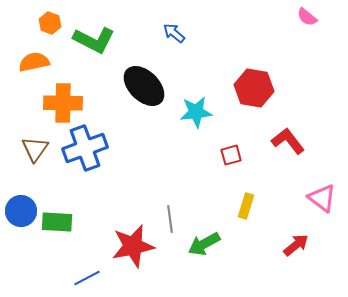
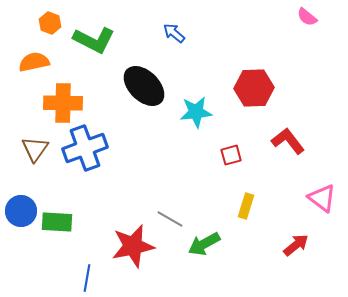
red hexagon: rotated 12 degrees counterclockwise
gray line: rotated 52 degrees counterclockwise
blue line: rotated 52 degrees counterclockwise
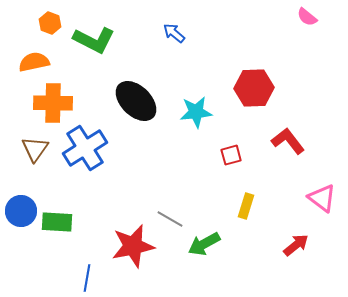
black ellipse: moved 8 px left, 15 px down
orange cross: moved 10 px left
blue cross: rotated 12 degrees counterclockwise
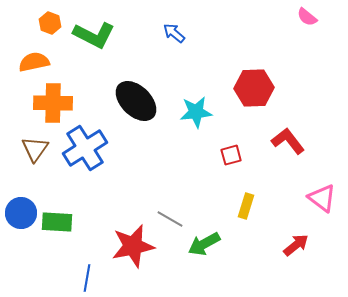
green L-shape: moved 5 px up
blue circle: moved 2 px down
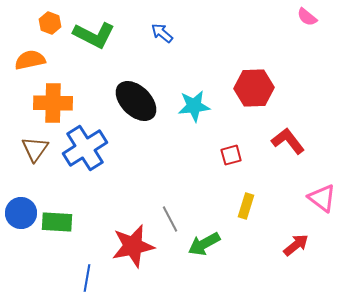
blue arrow: moved 12 px left
orange semicircle: moved 4 px left, 2 px up
cyan star: moved 2 px left, 6 px up
gray line: rotated 32 degrees clockwise
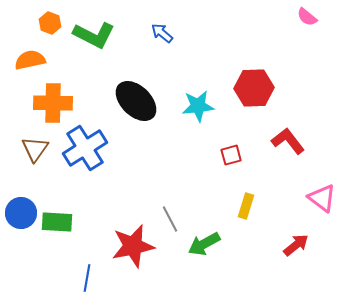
cyan star: moved 4 px right
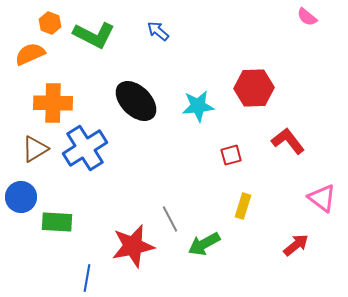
blue arrow: moved 4 px left, 2 px up
orange semicircle: moved 6 px up; rotated 12 degrees counterclockwise
brown triangle: rotated 24 degrees clockwise
yellow rectangle: moved 3 px left
blue circle: moved 16 px up
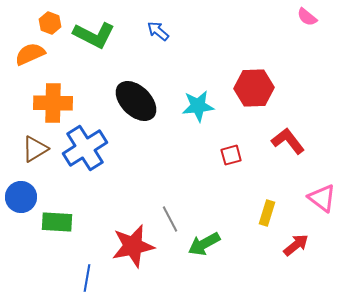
yellow rectangle: moved 24 px right, 7 px down
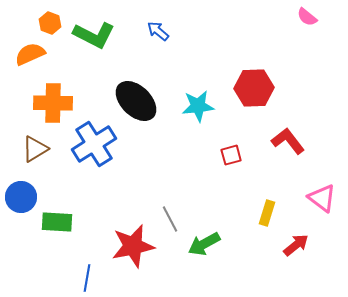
blue cross: moved 9 px right, 4 px up
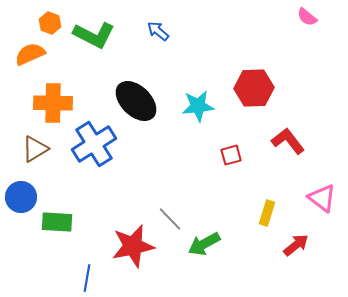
gray line: rotated 16 degrees counterclockwise
